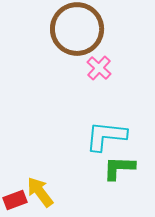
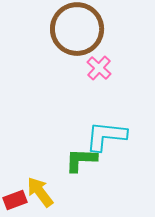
green L-shape: moved 38 px left, 8 px up
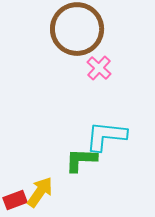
yellow arrow: rotated 72 degrees clockwise
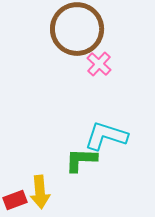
pink cross: moved 4 px up
cyan L-shape: rotated 12 degrees clockwise
yellow arrow: rotated 140 degrees clockwise
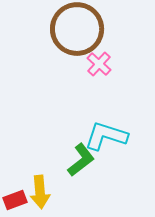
green L-shape: rotated 140 degrees clockwise
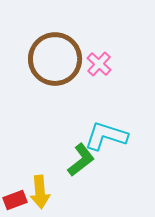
brown circle: moved 22 px left, 30 px down
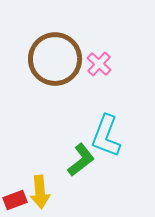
cyan L-shape: rotated 87 degrees counterclockwise
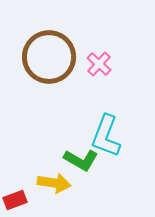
brown circle: moved 6 px left, 2 px up
green L-shape: rotated 68 degrees clockwise
yellow arrow: moved 14 px right, 9 px up; rotated 76 degrees counterclockwise
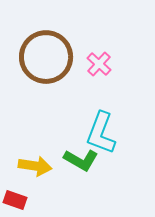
brown circle: moved 3 px left
cyan L-shape: moved 5 px left, 3 px up
yellow arrow: moved 19 px left, 17 px up
red rectangle: rotated 40 degrees clockwise
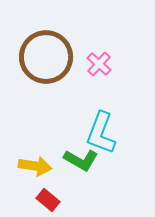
red rectangle: moved 33 px right; rotated 20 degrees clockwise
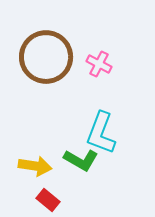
pink cross: rotated 15 degrees counterclockwise
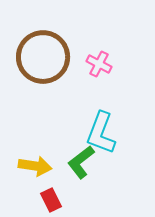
brown circle: moved 3 px left
green L-shape: moved 2 px down; rotated 112 degrees clockwise
red rectangle: moved 3 px right; rotated 25 degrees clockwise
